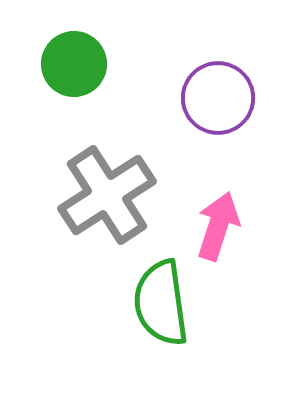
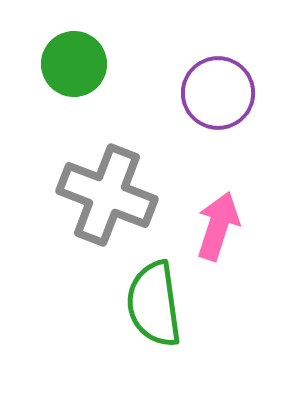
purple circle: moved 5 px up
gray cross: rotated 36 degrees counterclockwise
green semicircle: moved 7 px left, 1 px down
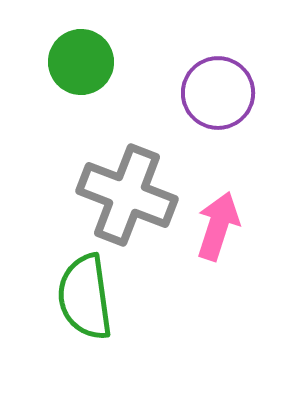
green circle: moved 7 px right, 2 px up
gray cross: moved 20 px right
green semicircle: moved 69 px left, 7 px up
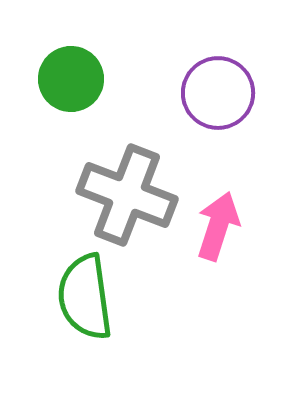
green circle: moved 10 px left, 17 px down
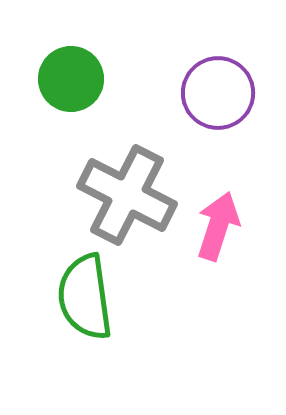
gray cross: rotated 6 degrees clockwise
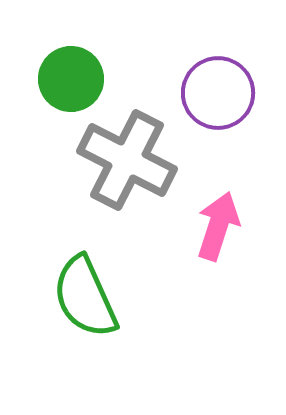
gray cross: moved 35 px up
green semicircle: rotated 16 degrees counterclockwise
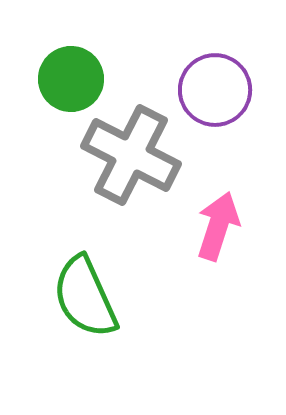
purple circle: moved 3 px left, 3 px up
gray cross: moved 4 px right, 5 px up
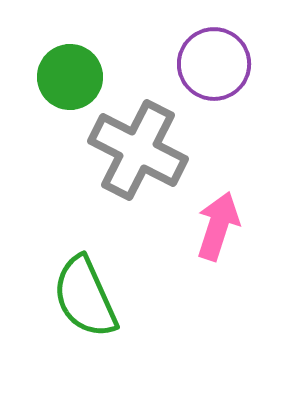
green circle: moved 1 px left, 2 px up
purple circle: moved 1 px left, 26 px up
gray cross: moved 7 px right, 5 px up
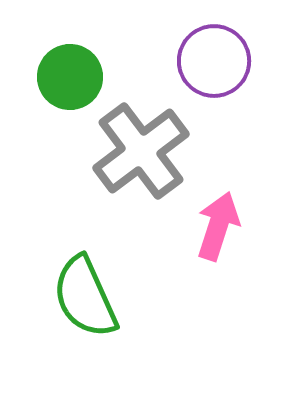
purple circle: moved 3 px up
gray cross: moved 3 px right, 1 px down; rotated 26 degrees clockwise
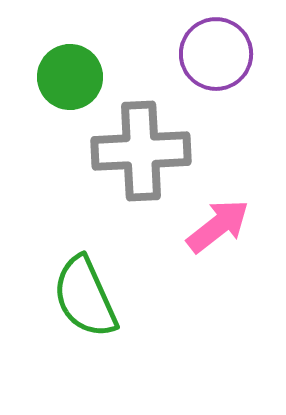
purple circle: moved 2 px right, 7 px up
gray cross: rotated 34 degrees clockwise
pink arrow: rotated 34 degrees clockwise
